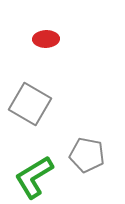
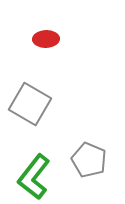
gray pentagon: moved 2 px right, 5 px down; rotated 12 degrees clockwise
green L-shape: rotated 21 degrees counterclockwise
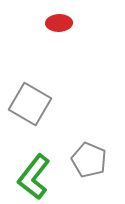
red ellipse: moved 13 px right, 16 px up
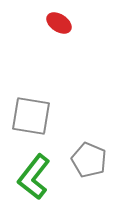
red ellipse: rotated 35 degrees clockwise
gray square: moved 1 px right, 12 px down; rotated 21 degrees counterclockwise
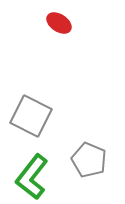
gray square: rotated 18 degrees clockwise
green L-shape: moved 2 px left
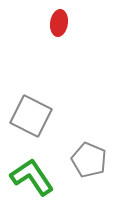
red ellipse: rotated 65 degrees clockwise
green L-shape: rotated 108 degrees clockwise
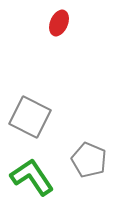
red ellipse: rotated 15 degrees clockwise
gray square: moved 1 px left, 1 px down
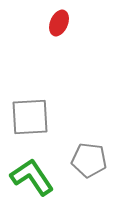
gray square: rotated 30 degrees counterclockwise
gray pentagon: rotated 16 degrees counterclockwise
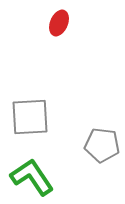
gray pentagon: moved 13 px right, 15 px up
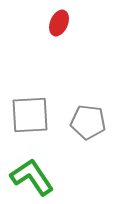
gray square: moved 2 px up
gray pentagon: moved 14 px left, 23 px up
